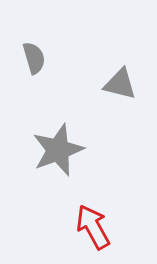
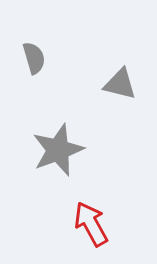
red arrow: moved 2 px left, 3 px up
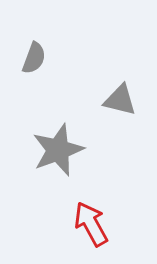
gray semicircle: rotated 36 degrees clockwise
gray triangle: moved 16 px down
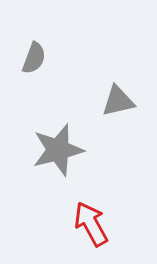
gray triangle: moved 2 px left, 1 px down; rotated 27 degrees counterclockwise
gray star: rotated 6 degrees clockwise
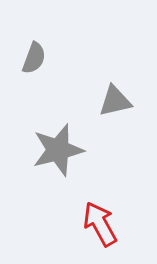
gray triangle: moved 3 px left
red arrow: moved 9 px right
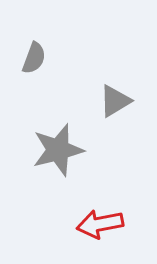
gray triangle: rotated 18 degrees counterclockwise
red arrow: rotated 72 degrees counterclockwise
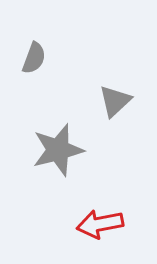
gray triangle: rotated 12 degrees counterclockwise
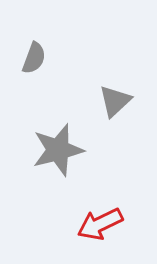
red arrow: rotated 15 degrees counterclockwise
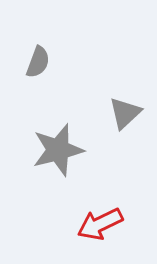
gray semicircle: moved 4 px right, 4 px down
gray triangle: moved 10 px right, 12 px down
